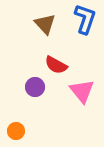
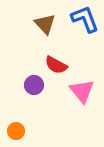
blue L-shape: rotated 40 degrees counterclockwise
purple circle: moved 1 px left, 2 px up
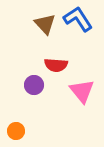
blue L-shape: moved 7 px left; rotated 12 degrees counterclockwise
red semicircle: rotated 25 degrees counterclockwise
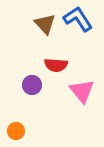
purple circle: moved 2 px left
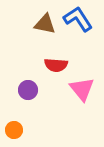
brown triangle: rotated 35 degrees counterclockwise
purple circle: moved 4 px left, 5 px down
pink triangle: moved 2 px up
orange circle: moved 2 px left, 1 px up
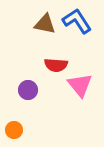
blue L-shape: moved 1 px left, 2 px down
pink triangle: moved 2 px left, 4 px up
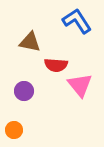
brown triangle: moved 15 px left, 18 px down
purple circle: moved 4 px left, 1 px down
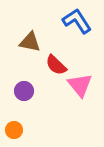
red semicircle: rotated 40 degrees clockwise
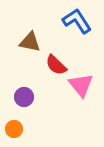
pink triangle: moved 1 px right
purple circle: moved 6 px down
orange circle: moved 1 px up
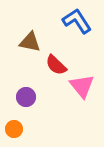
pink triangle: moved 1 px right, 1 px down
purple circle: moved 2 px right
